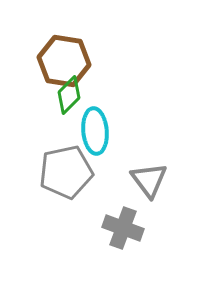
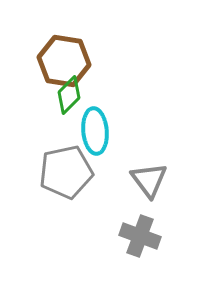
gray cross: moved 17 px right, 8 px down
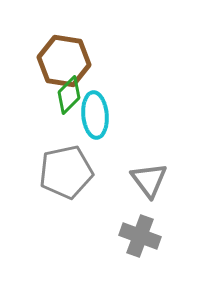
cyan ellipse: moved 16 px up
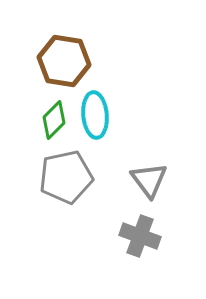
green diamond: moved 15 px left, 25 px down
gray pentagon: moved 5 px down
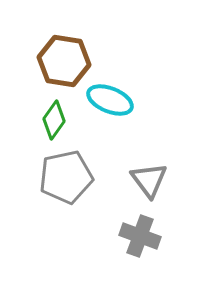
cyan ellipse: moved 15 px right, 15 px up; rotated 63 degrees counterclockwise
green diamond: rotated 9 degrees counterclockwise
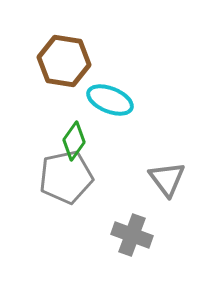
green diamond: moved 20 px right, 21 px down
gray triangle: moved 18 px right, 1 px up
gray cross: moved 8 px left, 1 px up
